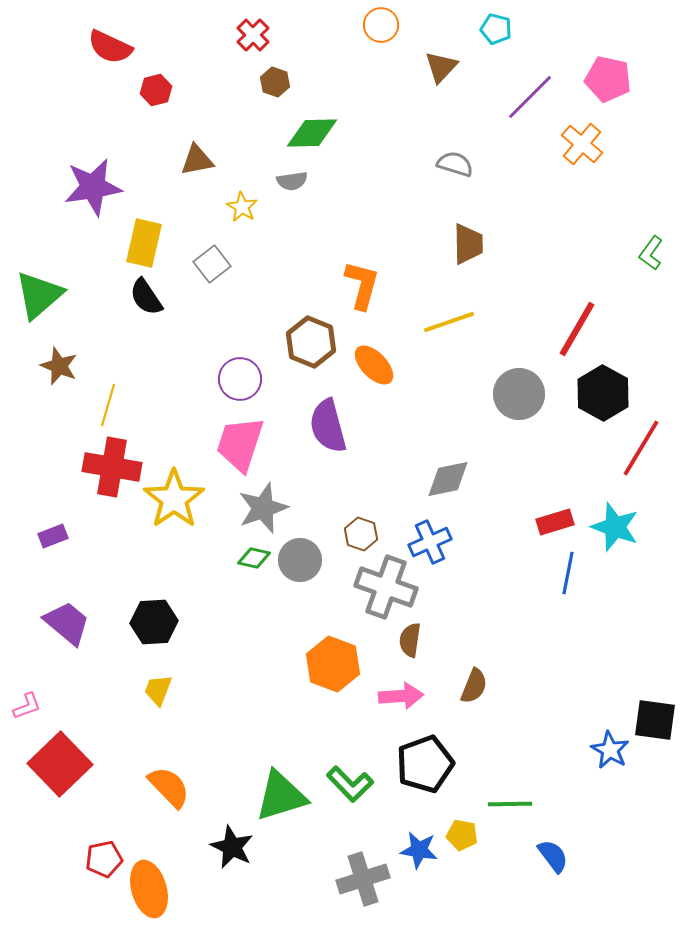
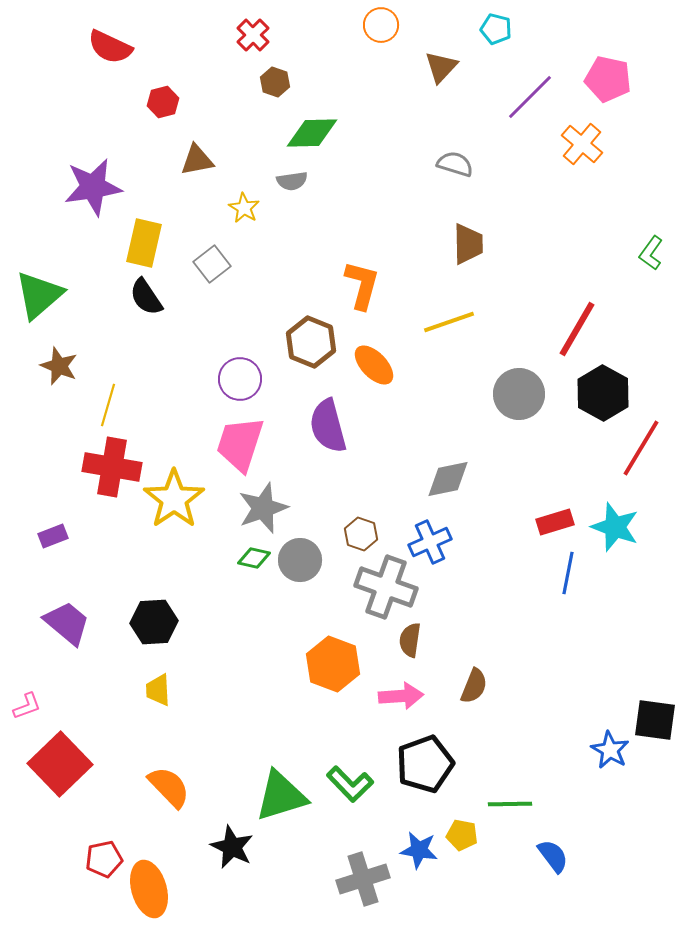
red hexagon at (156, 90): moved 7 px right, 12 px down
yellow star at (242, 207): moved 2 px right, 1 px down
yellow trapezoid at (158, 690): rotated 24 degrees counterclockwise
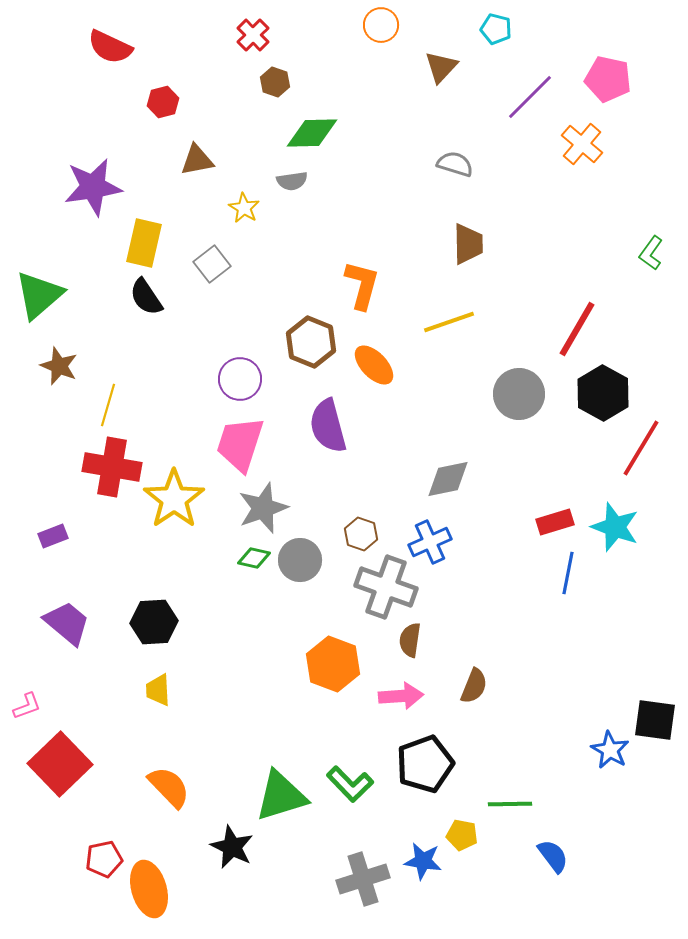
blue star at (419, 850): moved 4 px right, 11 px down
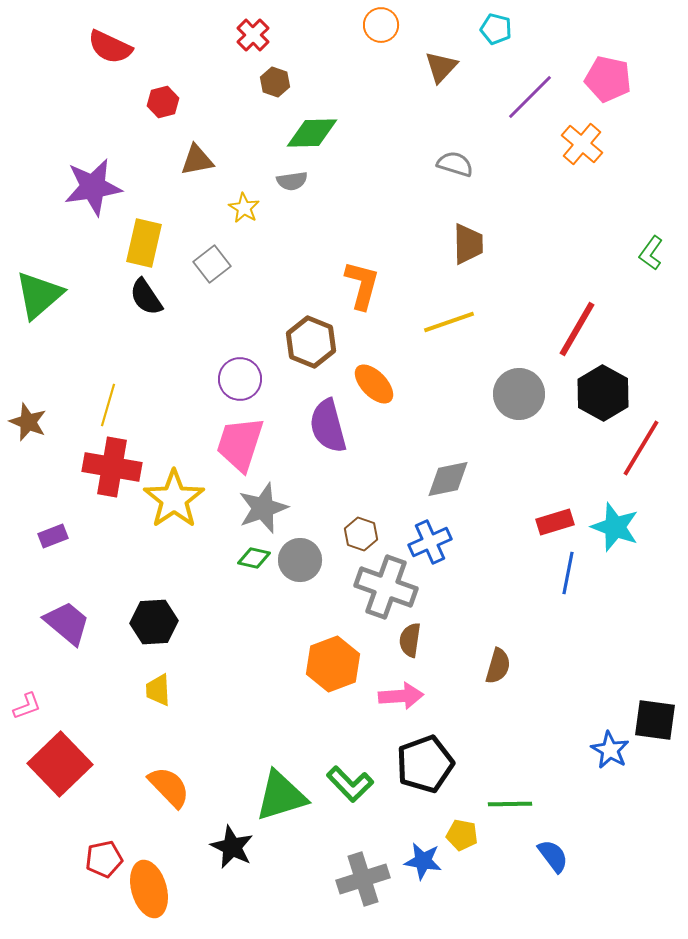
orange ellipse at (374, 365): moved 19 px down
brown star at (59, 366): moved 31 px left, 56 px down
orange hexagon at (333, 664): rotated 18 degrees clockwise
brown semicircle at (474, 686): moved 24 px right, 20 px up; rotated 6 degrees counterclockwise
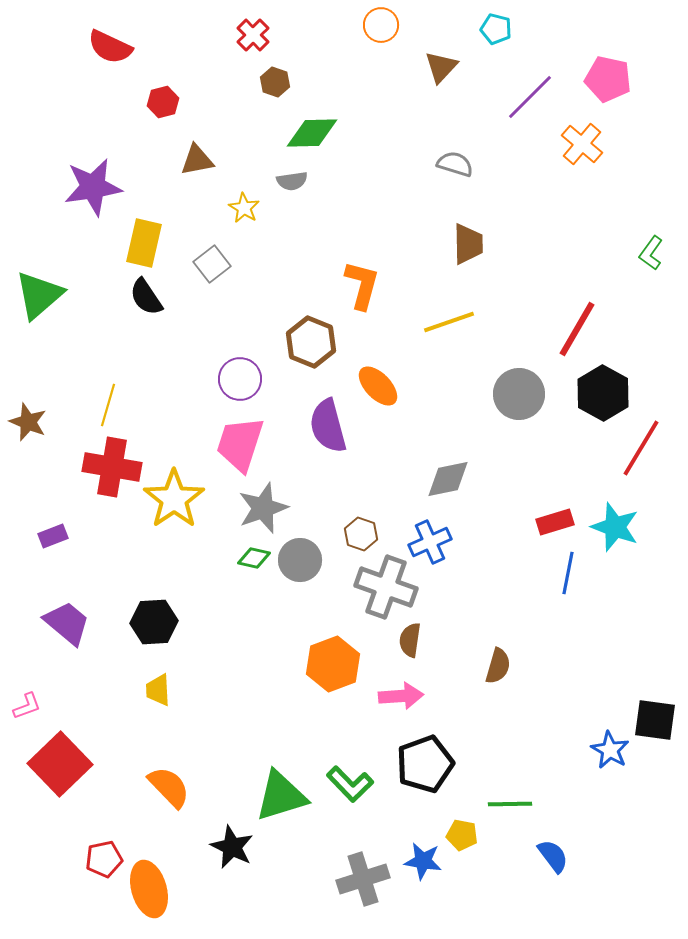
orange ellipse at (374, 384): moved 4 px right, 2 px down
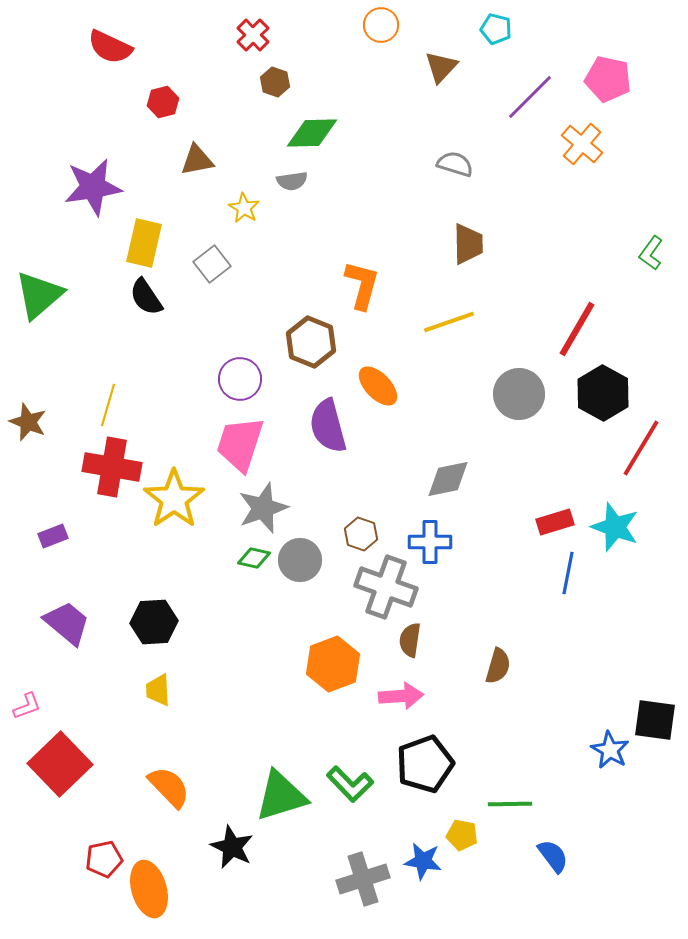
blue cross at (430, 542): rotated 24 degrees clockwise
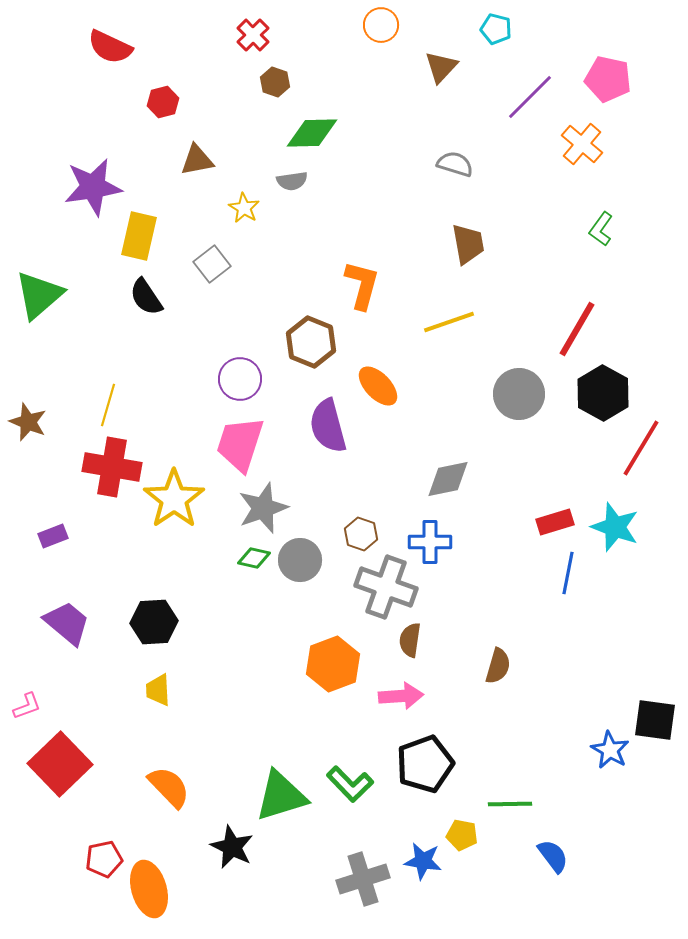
yellow rectangle at (144, 243): moved 5 px left, 7 px up
brown trapezoid at (468, 244): rotated 9 degrees counterclockwise
green L-shape at (651, 253): moved 50 px left, 24 px up
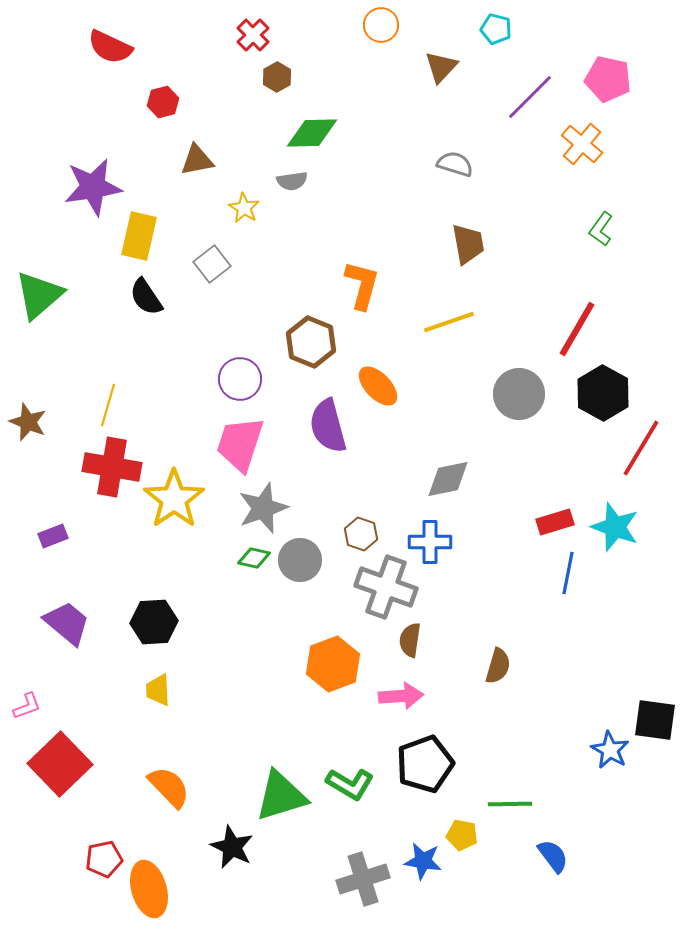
brown hexagon at (275, 82): moved 2 px right, 5 px up; rotated 12 degrees clockwise
green L-shape at (350, 784): rotated 15 degrees counterclockwise
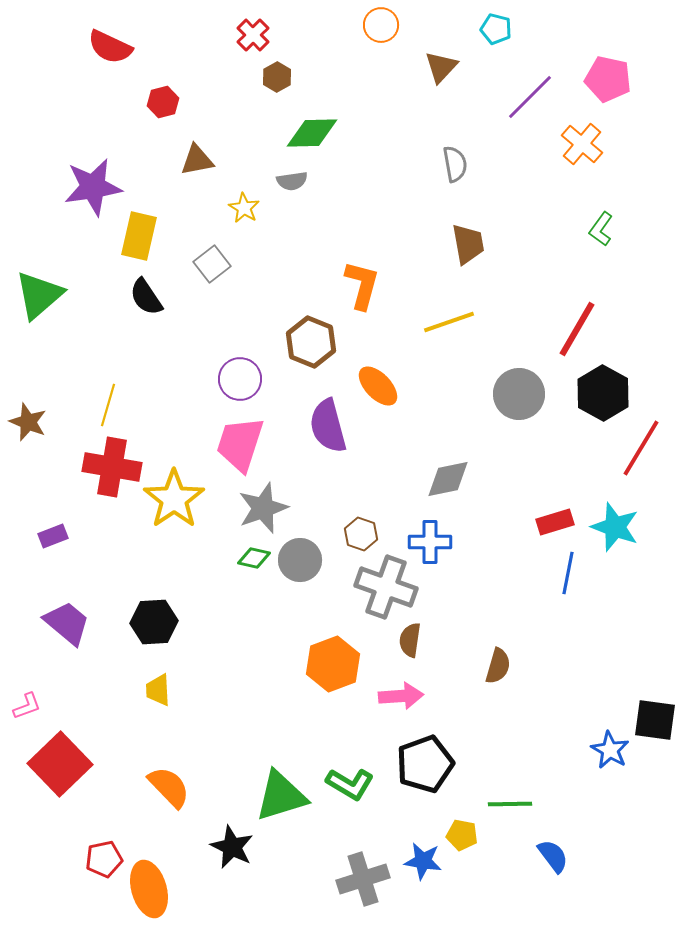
gray semicircle at (455, 164): rotated 63 degrees clockwise
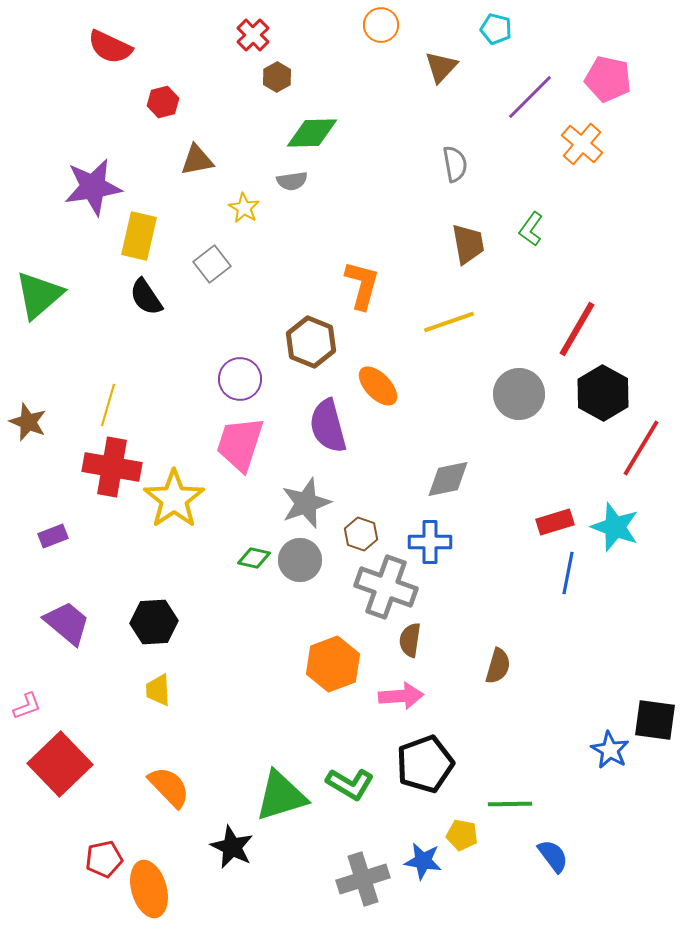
green L-shape at (601, 229): moved 70 px left
gray star at (263, 508): moved 43 px right, 5 px up
